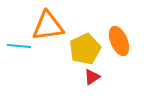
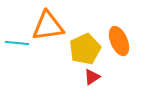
cyan line: moved 2 px left, 3 px up
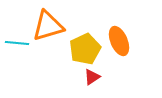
orange triangle: rotated 8 degrees counterclockwise
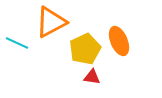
orange triangle: moved 3 px right, 4 px up; rotated 12 degrees counterclockwise
cyan line: rotated 20 degrees clockwise
red triangle: rotated 42 degrees clockwise
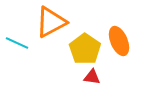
yellow pentagon: rotated 12 degrees counterclockwise
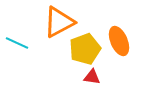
orange triangle: moved 8 px right
yellow pentagon: rotated 16 degrees clockwise
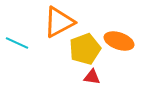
orange ellipse: rotated 48 degrees counterclockwise
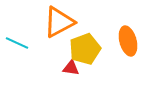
orange ellipse: moved 9 px right; rotated 56 degrees clockwise
red triangle: moved 21 px left, 9 px up
